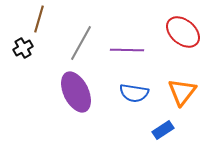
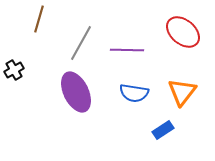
black cross: moved 9 px left, 22 px down
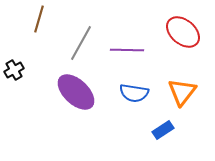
purple ellipse: rotated 21 degrees counterclockwise
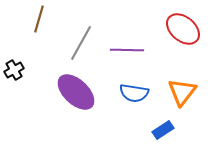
red ellipse: moved 3 px up
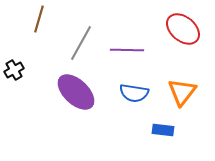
blue rectangle: rotated 40 degrees clockwise
